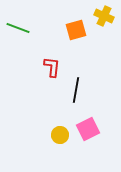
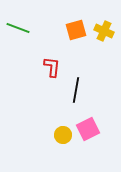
yellow cross: moved 15 px down
yellow circle: moved 3 px right
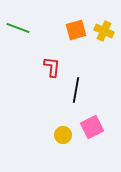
pink square: moved 4 px right, 2 px up
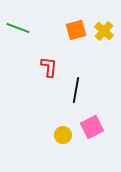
yellow cross: rotated 18 degrees clockwise
red L-shape: moved 3 px left
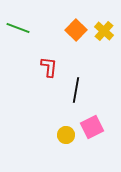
orange square: rotated 30 degrees counterclockwise
yellow circle: moved 3 px right
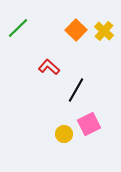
green line: rotated 65 degrees counterclockwise
red L-shape: rotated 55 degrees counterclockwise
black line: rotated 20 degrees clockwise
pink square: moved 3 px left, 3 px up
yellow circle: moved 2 px left, 1 px up
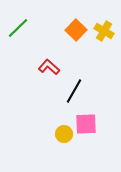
yellow cross: rotated 12 degrees counterclockwise
black line: moved 2 px left, 1 px down
pink square: moved 3 px left; rotated 25 degrees clockwise
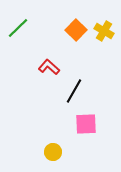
yellow circle: moved 11 px left, 18 px down
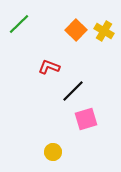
green line: moved 1 px right, 4 px up
red L-shape: rotated 20 degrees counterclockwise
black line: moved 1 px left; rotated 15 degrees clockwise
pink square: moved 5 px up; rotated 15 degrees counterclockwise
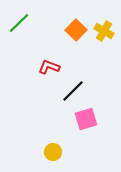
green line: moved 1 px up
